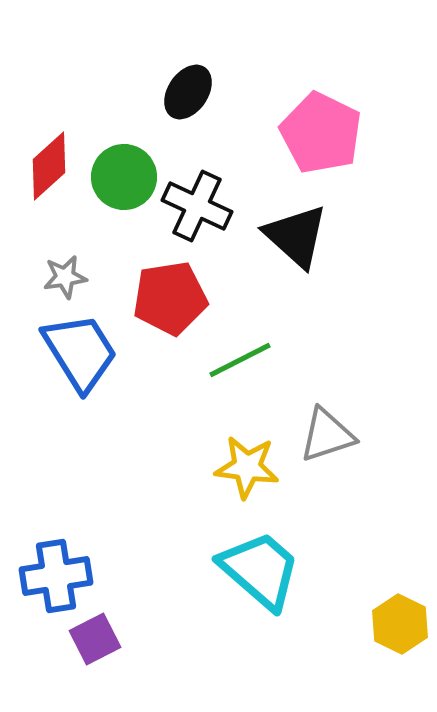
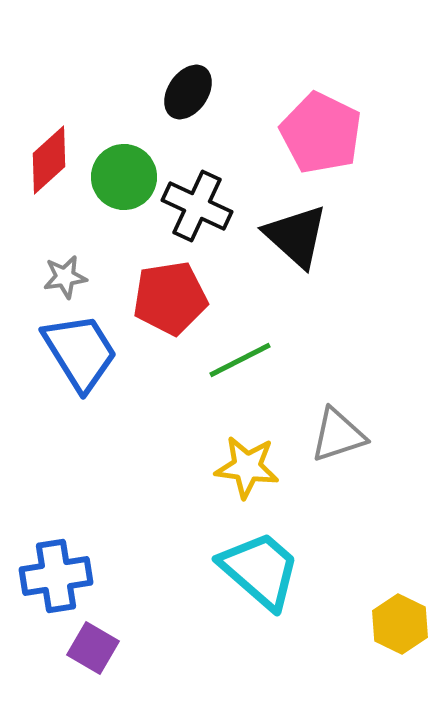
red diamond: moved 6 px up
gray triangle: moved 11 px right
purple square: moved 2 px left, 9 px down; rotated 33 degrees counterclockwise
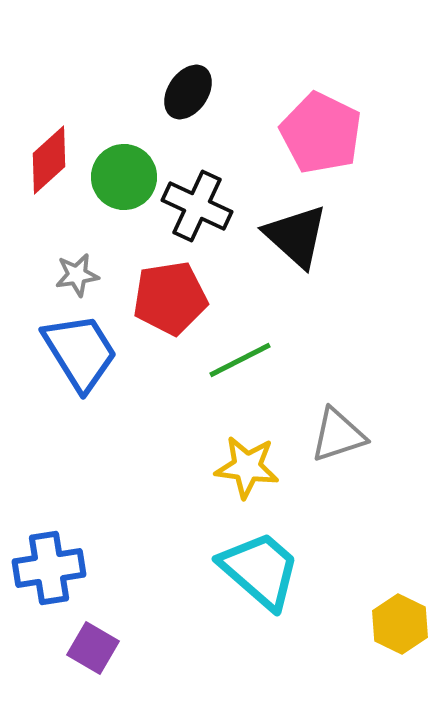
gray star: moved 12 px right, 2 px up
blue cross: moved 7 px left, 8 px up
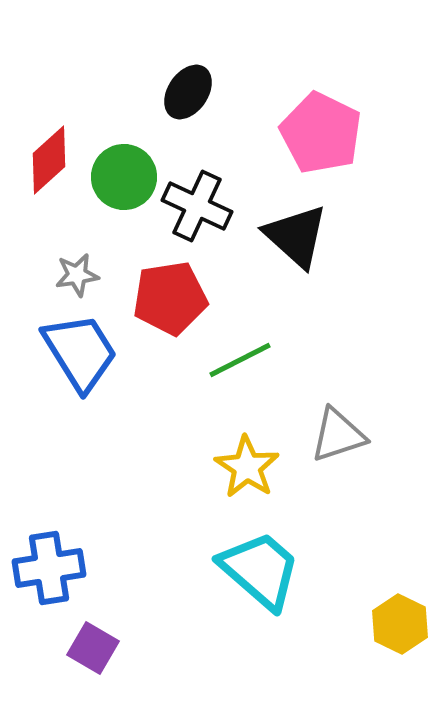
yellow star: rotated 26 degrees clockwise
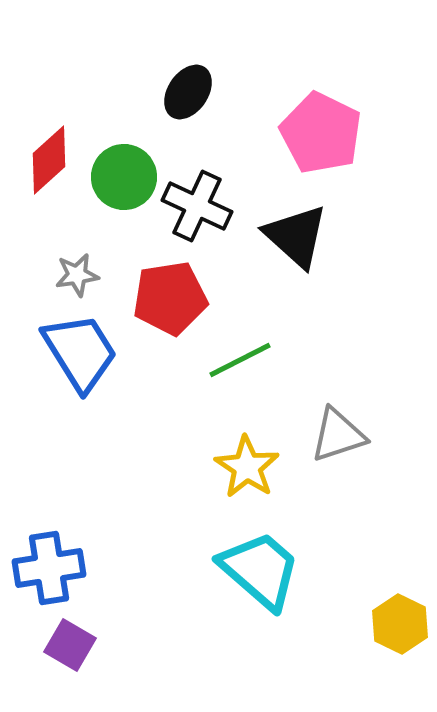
purple square: moved 23 px left, 3 px up
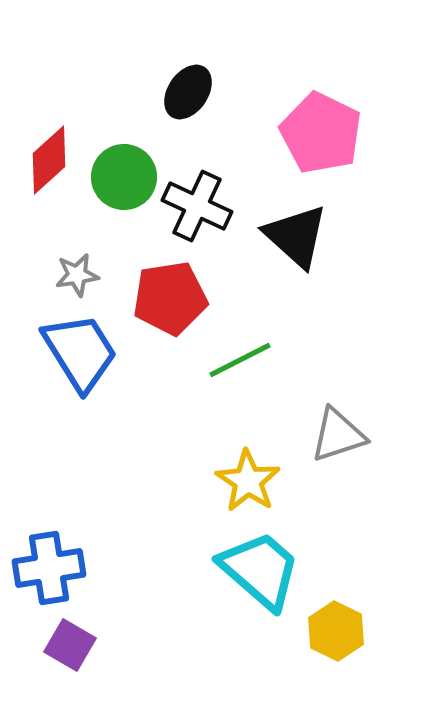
yellow star: moved 1 px right, 14 px down
yellow hexagon: moved 64 px left, 7 px down
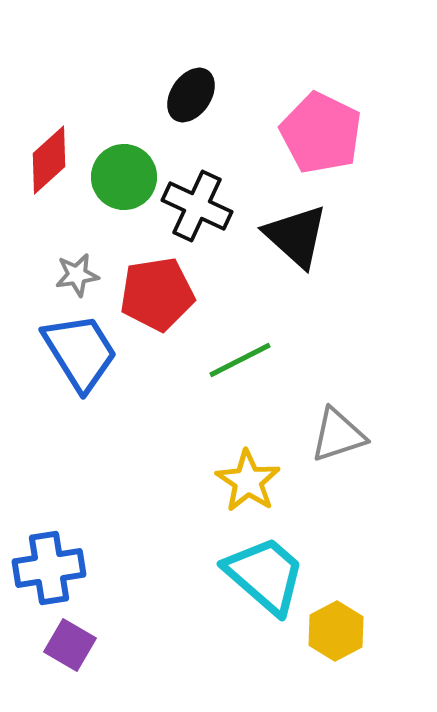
black ellipse: moved 3 px right, 3 px down
red pentagon: moved 13 px left, 4 px up
cyan trapezoid: moved 5 px right, 5 px down
yellow hexagon: rotated 6 degrees clockwise
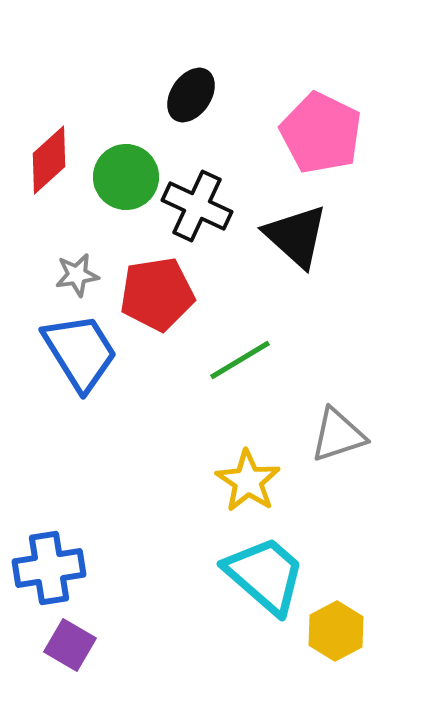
green circle: moved 2 px right
green line: rotated 4 degrees counterclockwise
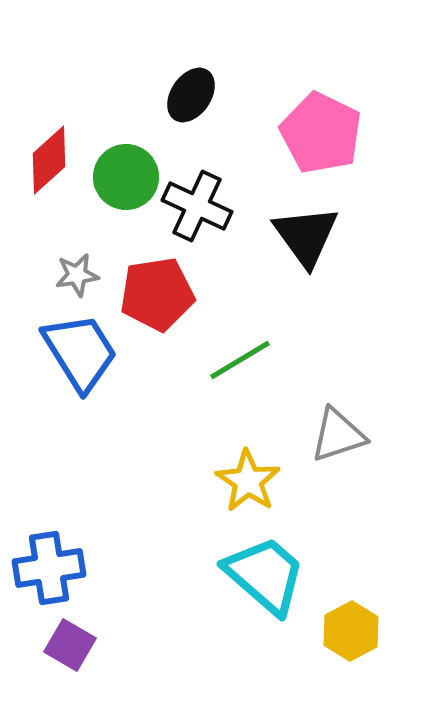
black triangle: moved 10 px right; rotated 12 degrees clockwise
yellow hexagon: moved 15 px right
